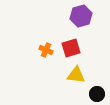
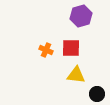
red square: rotated 18 degrees clockwise
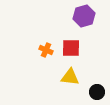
purple hexagon: moved 3 px right
yellow triangle: moved 6 px left, 2 px down
black circle: moved 2 px up
